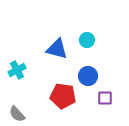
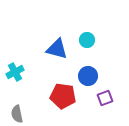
cyan cross: moved 2 px left, 2 px down
purple square: rotated 21 degrees counterclockwise
gray semicircle: rotated 30 degrees clockwise
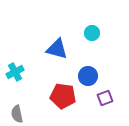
cyan circle: moved 5 px right, 7 px up
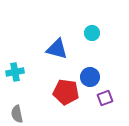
cyan cross: rotated 18 degrees clockwise
blue circle: moved 2 px right, 1 px down
red pentagon: moved 3 px right, 4 px up
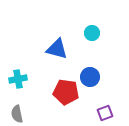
cyan cross: moved 3 px right, 7 px down
purple square: moved 15 px down
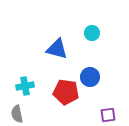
cyan cross: moved 7 px right, 7 px down
purple square: moved 3 px right, 2 px down; rotated 14 degrees clockwise
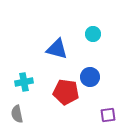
cyan circle: moved 1 px right, 1 px down
cyan cross: moved 1 px left, 4 px up
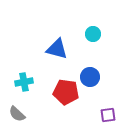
gray semicircle: rotated 36 degrees counterclockwise
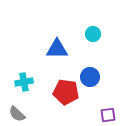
blue triangle: rotated 15 degrees counterclockwise
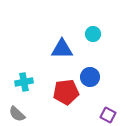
blue triangle: moved 5 px right
red pentagon: rotated 15 degrees counterclockwise
purple square: rotated 35 degrees clockwise
